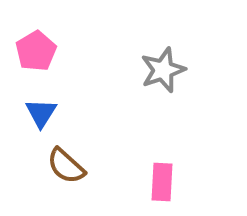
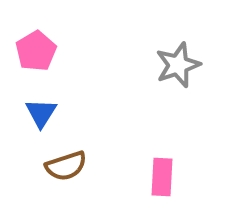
gray star: moved 15 px right, 5 px up
brown semicircle: rotated 60 degrees counterclockwise
pink rectangle: moved 5 px up
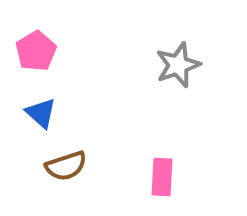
blue triangle: rotated 20 degrees counterclockwise
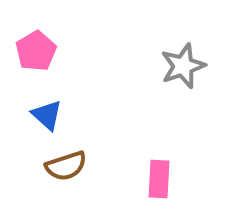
gray star: moved 5 px right, 1 px down
blue triangle: moved 6 px right, 2 px down
pink rectangle: moved 3 px left, 2 px down
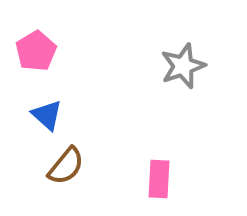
brown semicircle: rotated 33 degrees counterclockwise
